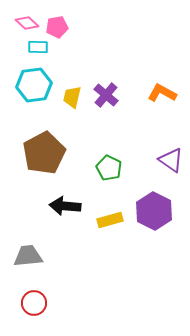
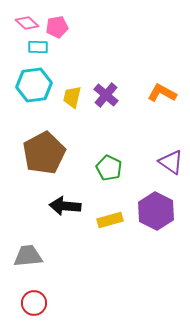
purple triangle: moved 2 px down
purple hexagon: moved 2 px right
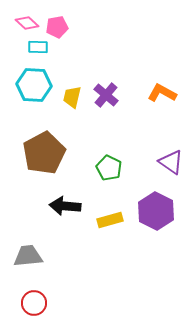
cyan hexagon: rotated 12 degrees clockwise
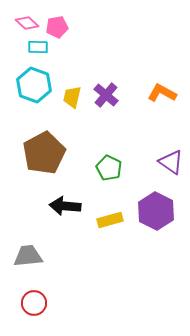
cyan hexagon: rotated 16 degrees clockwise
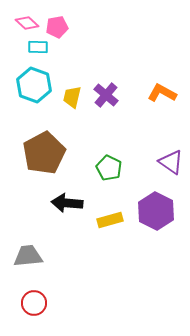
black arrow: moved 2 px right, 3 px up
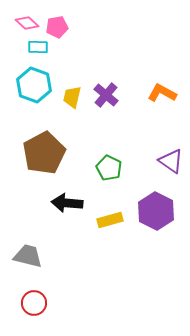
purple triangle: moved 1 px up
gray trapezoid: rotated 20 degrees clockwise
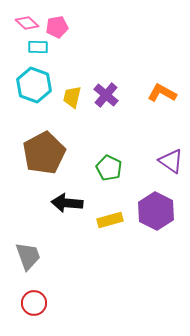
gray trapezoid: rotated 56 degrees clockwise
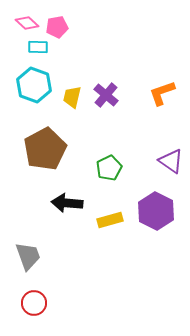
orange L-shape: rotated 48 degrees counterclockwise
brown pentagon: moved 1 px right, 4 px up
green pentagon: rotated 20 degrees clockwise
